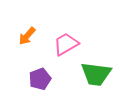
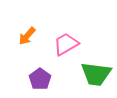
purple pentagon: rotated 15 degrees counterclockwise
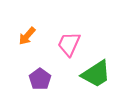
pink trapezoid: moved 3 px right; rotated 36 degrees counterclockwise
green trapezoid: rotated 40 degrees counterclockwise
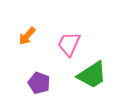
green trapezoid: moved 4 px left, 1 px down
purple pentagon: moved 1 px left, 4 px down; rotated 15 degrees counterclockwise
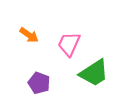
orange arrow: moved 2 px right, 1 px up; rotated 96 degrees counterclockwise
green trapezoid: moved 2 px right, 2 px up
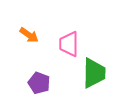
pink trapezoid: rotated 24 degrees counterclockwise
green trapezoid: rotated 56 degrees counterclockwise
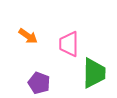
orange arrow: moved 1 px left, 1 px down
